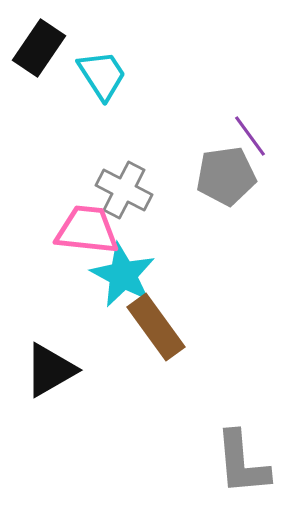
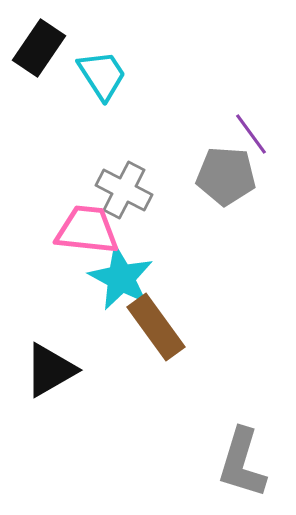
purple line: moved 1 px right, 2 px up
gray pentagon: rotated 12 degrees clockwise
cyan star: moved 2 px left, 3 px down
gray L-shape: rotated 22 degrees clockwise
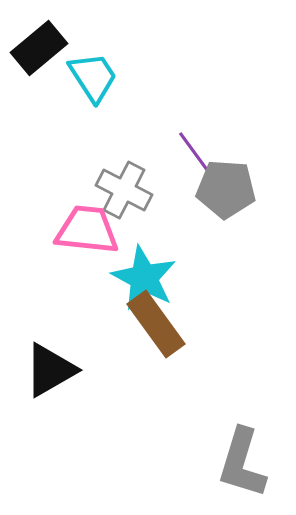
black rectangle: rotated 16 degrees clockwise
cyan trapezoid: moved 9 px left, 2 px down
purple line: moved 57 px left, 18 px down
gray pentagon: moved 13 px down
cyan star: moved 23 px right
brown rectangle: moved 3 px up
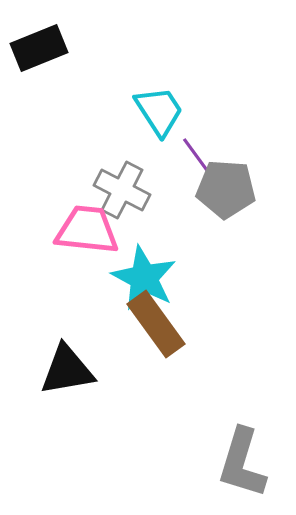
black rectangle: rotated 18 degrees clockwise
cyan trapezoid: moved 66 px right, 34 px down
purple line: moved 4 px right, 6 px down
gray cross: moved 2 px left
black triangle: moved 17 px right; rotated 20 degrees clockwise
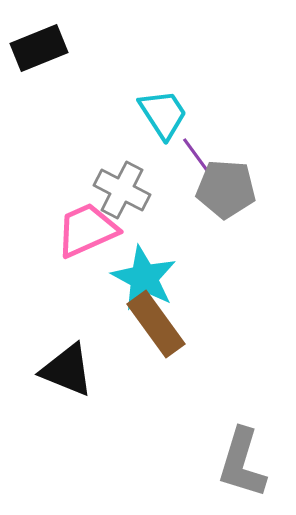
cyan trapezoid: moved 4 px right, 3 px down
pink trapezoid: rotated 30 degrees counterclockwise
black triangle: rotated 32 degrees clockwise
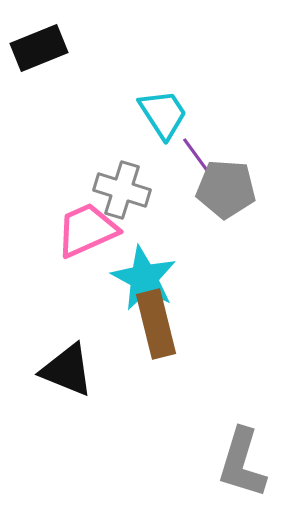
gray cross: rotated 10 degrees counterclockwise
brown rectangle: rotated 22 degrees clockwise
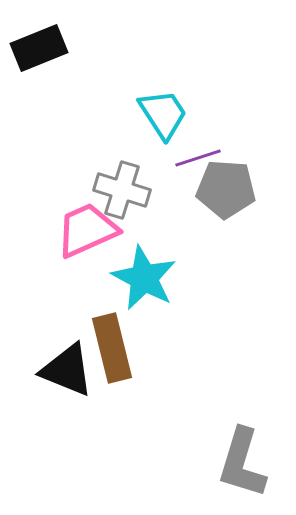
purple line: rotated 72 degrees counterclockwise
brown rectangle: moved 44 px left, 24 px down
